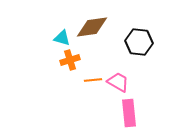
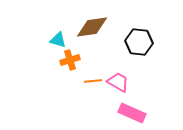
cyan triangle: moved 4 px left, 2 px down
orange line: moved 1 px down
pink rectangle: moved 3 px right; rotated 60 degrees counterclockwise
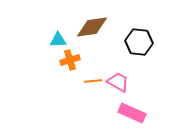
cyan triangle: rotated 18 degrees counterclockwise
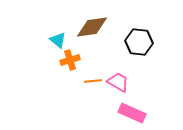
cyan triangle: rotated 42 degrees clockwise
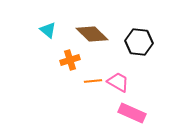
brown diamond: moved 7 px down; rotated 52 degrees clockwise
cyan triangle: moved 10 px left, 10 px up
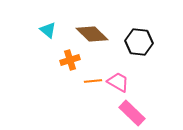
pink rectangle: rotated 20 degrees clockwise
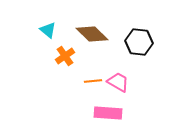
orange cross: moved 5 px left, 4 px up; rotated 18 degrees counterclockwise
pink rectangle: moved 24 px left; rotated 40 degrees counterclockwise
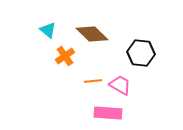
black hexagon: moved 2 px right, 11 px down
pink trapezoid: moved 2 px right, 3 px down
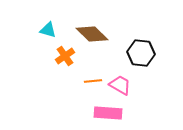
cyan triangle: rotated 24 degrees counterclockwise
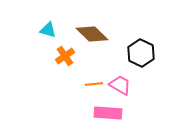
black hexagon: rotated 20 degrees clockwise
orange line: moved 1 px right, 3 px down
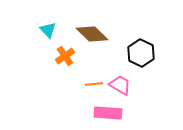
cyan triangle: rotated 30 degrees clockwise
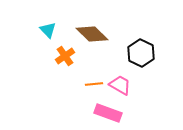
pink rectangle: rotated 16 degrees clockwise
